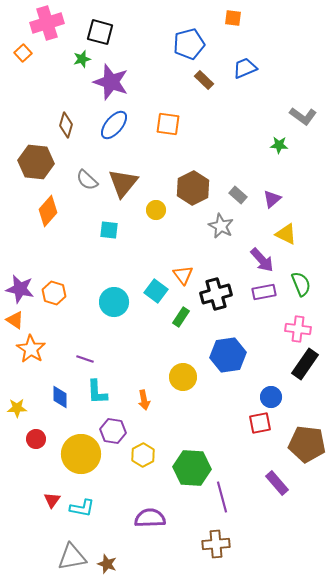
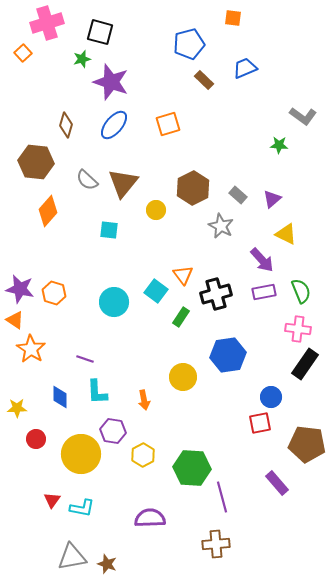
orange square at (168, 124): rotated 25 degrees counterclockwise
green semicircle at (301, 284): moved 7 px down
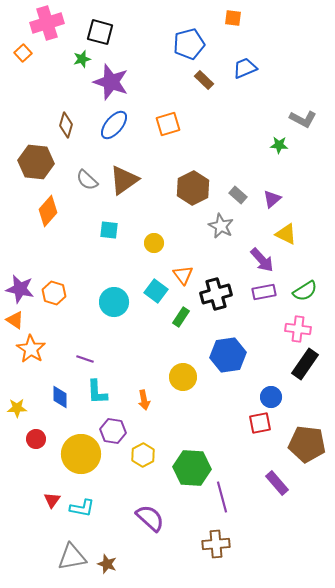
gray L-shape at (303, 116): moved 3 px down; rotated 8 degrees counterclockwise
brown triangle at (123, 183): moved 1 px right, 3 px up; rotated 16 degrees clockwise
yellow circle at (156, 210): moved 2 px left, 33 px down
green semicircle at (301, 291): moved 4 px right; rotated 80 degrees clockwise
purple semicircle at (150, 518): rotated 44 degrees clockwise
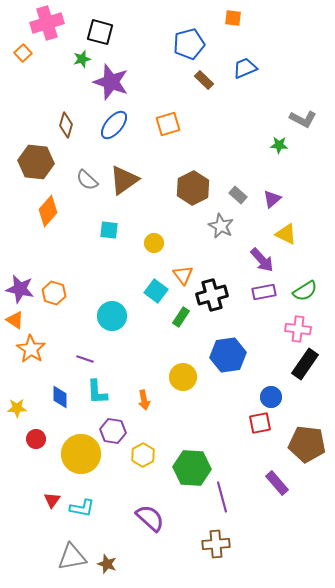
black cross at (216, 294): moved 4 px left, 1 px down
cyan circle at (114, 302): moved 2 px left, 14 px down
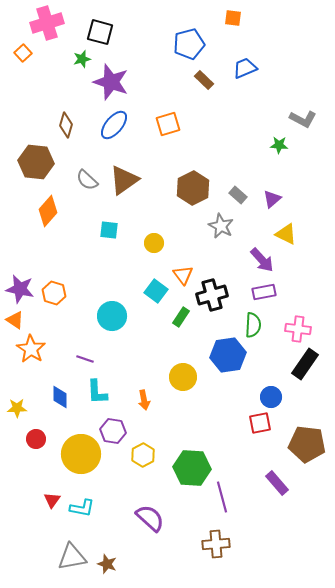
green semicircle at (305, 291): moved 52 px left, 34 px down; rotated 55 degrees counterclockwise
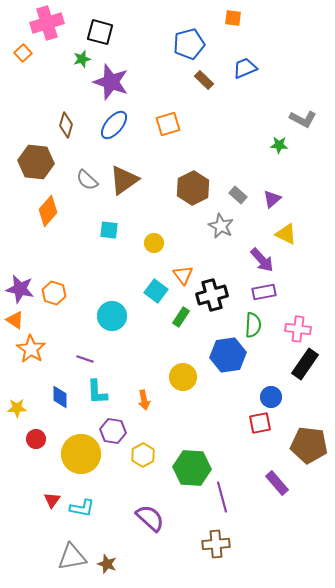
brown pentagon at (307, 444): moved 2 px right, 1 px down
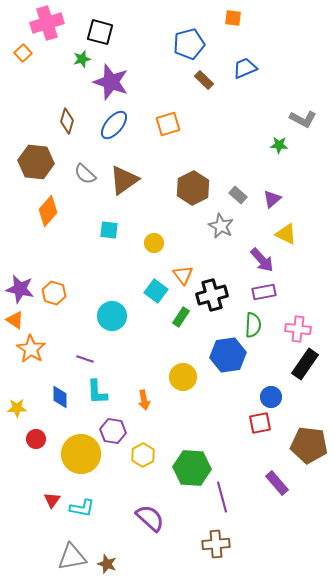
brown diamond at (66, 125): moved 1 px right, 4 px up
gray semicircle at (87, 180): moved 2 px left, 6 px up
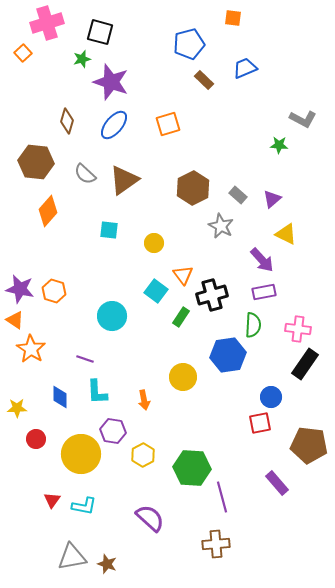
orange hexagon at (54, 293): moved 2 px up
cyan L-shape at (82, 508): moved 2 px right, 2 px up
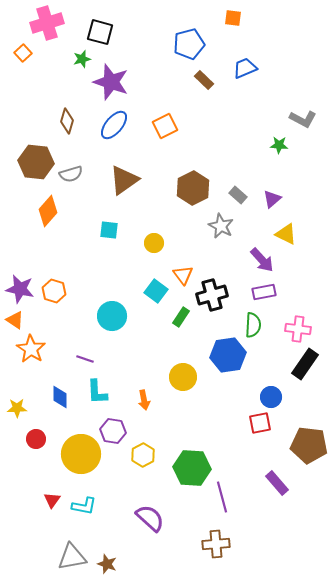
orange square at (168, 124): moved 3 px left, 2 px down; rotated 10 degrees counterclockwise
gray semicircle at (85, 174): moved 14 px left; rotated 60 degrees counterclockwise
